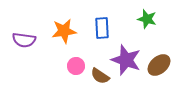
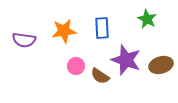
green star: rotated 12 degrees clockwise
brown ellipse: moved 2 px right; rotated 25 degrees clockwise
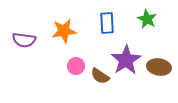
blue rectangle: moved 5 px right, 5 px up
purple star: rotated 20 degrees clockwise
brown ellipse: moved 2 px left, 2 px down; rotated 25 degrees clockwise
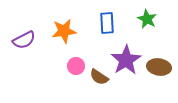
purple semicircle: rotated 35 degrees counterclockwise
brown semicircle: moved 1 px left, 1 px down
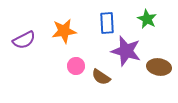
purple star: moved 9 px up; rotated 24 degrees counterclockwise
brown semicircle: moved 2 px right
